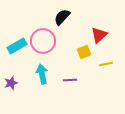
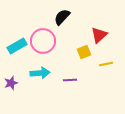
cyan arrow: moved 2 px left, 1 px up; rotated 96 degrees clockwise
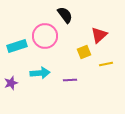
black semicircle: moved 3 px right, 2 px up; rotated 102 degrees clockwise
pink circle: moved 2 px right, 5 px up
cyan rectangle: rotated 12 degrees clockwise
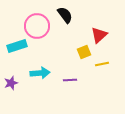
pink circle: moved 8 px left, 10 px up
yellow line: moved 4 px left
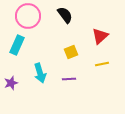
pink circle: moved 9 px left, 10 px up
red triangle: moved 1 px right, 1 px down
cyan rectangle: moved 1 px up; rotated 48 degrees counterclockwise
yellow square: moved 13 px left
cyan arrow: rotated 78 degrees clockwise
purple line: moved 1 px left, 1 px up
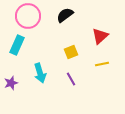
black semicircle: rotated 90 degrees counterclockwise
purple line: moved 2 px right; rotated 64 degrees clockwise
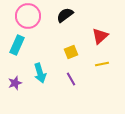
purple star: moved 4 px right
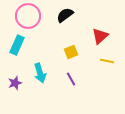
yellow line: moved 5 px right, 3 px up; rotated 24 degrees clockwise
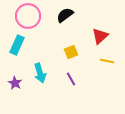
purple star: rotated 24 degrees counterclockwise
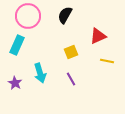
black semicircle: rotated 24 degrees counterclockwise
red triangle: moved 2 px left; rotated 18 degrees clockwise
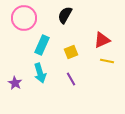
pink circle: moved 4 px left, 2 px down
red triangle: moved 4 px right, 4 px down
cyan rectangle: moved 25 px right
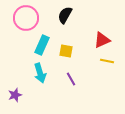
pink circle: moved 2 px right
yellow square: moved 5 px left, 1 px up; rotated 32 degrees clockwise
purple star: moved 12 px down; rotated 24 degrees clockwise
